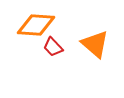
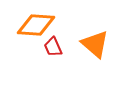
red trapezoid: rotated 20 degrees clockwise
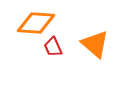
orange diamond: moved 2 px up
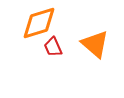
orange diamond: moved 3 px right; rotated 21 degrees counterclockwise
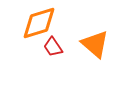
red trapezoid: rotated 10 degrees counterclockwise
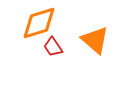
orange triangle: moved 4 px up
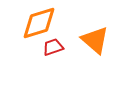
red trapezoid: rotated 105 degrees clockwise
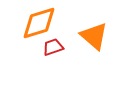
orange triangle: moved 1 px left, 4 px up
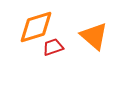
orange diamond: moved 3 px left, 4 px down
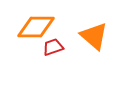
orange diamond: rotated 18 degrees clockwise
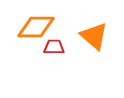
red trapezoid: moved 1 px right; rotated 20 degrees clockwise
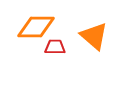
red trapezoid: moved 1 px right
